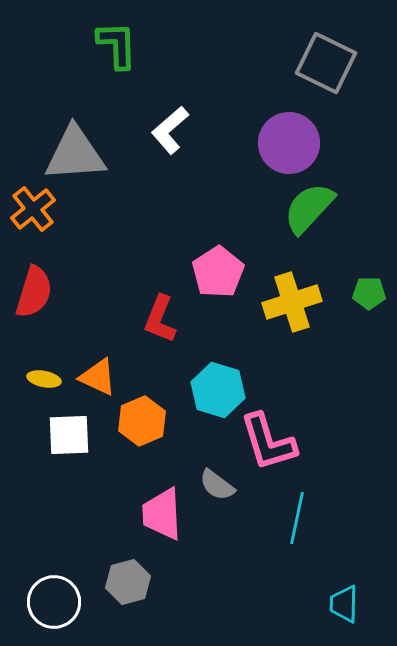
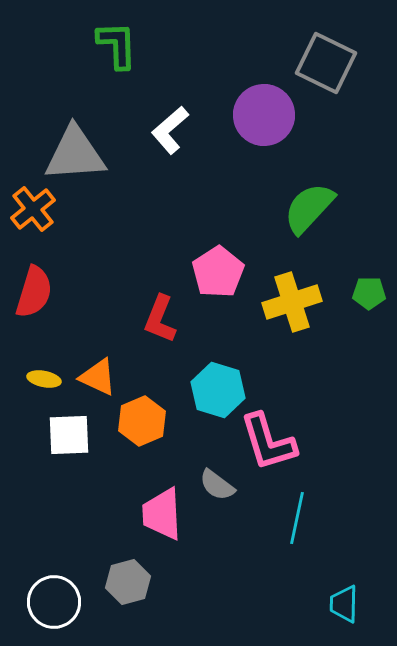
purple circle: moved 25 px left, 28 px up
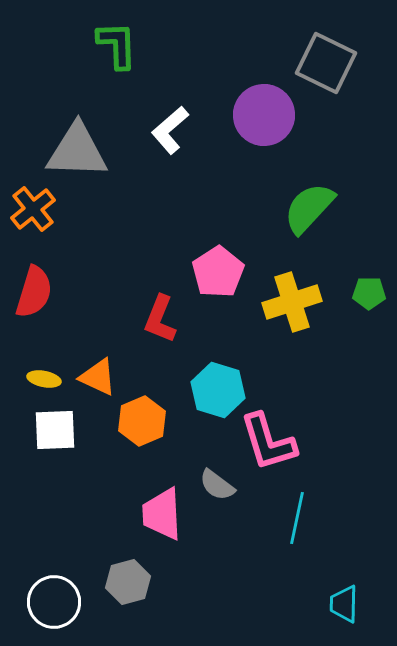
gray triangle: moved 2 px right, 3 px up; rotated 6 degrees clockwise
white square: moved 14 px left, 5 px up
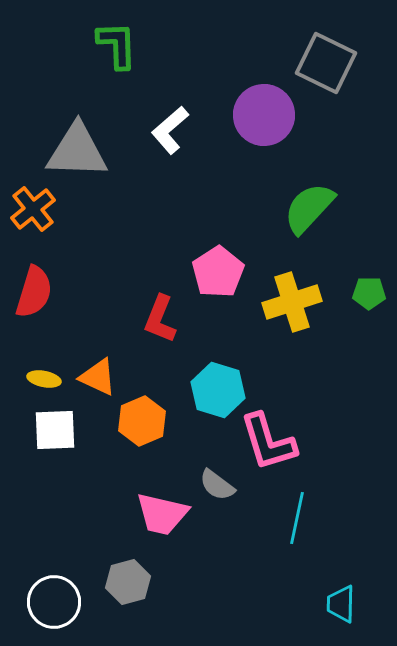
pink trapezoid: rotated 74 degrees counterclockwise
cyan trapezoid: moved 3 px left
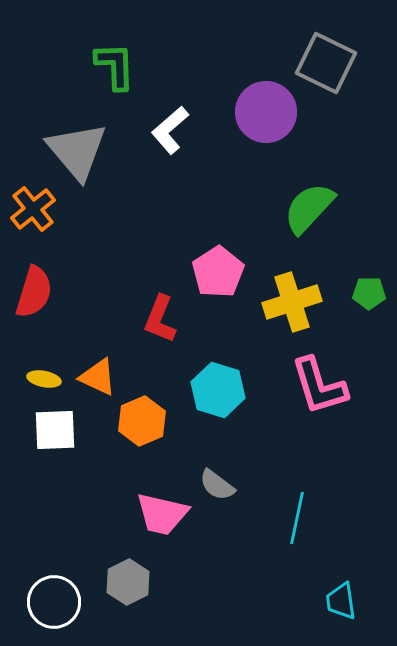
green L-shape: moved 2 px left, 21 px down
purple circle: moved 2 px right, 3 px up
gray triangle: rotated 48 degrees clockwise
pink L-shape: moved 51 px right, 56 px up
gray hexagon: rotated 12 degrees counterclockwise
cyan trapezoid: moved 3 px up; rotated 9 degrees counterclockwise
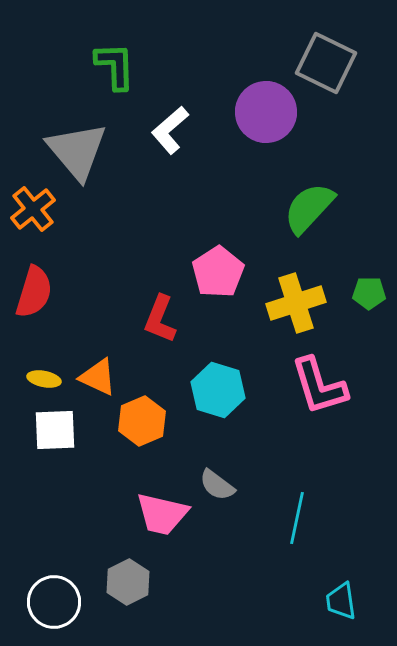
yellow cross: moved 4 px right, 1 px down
